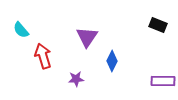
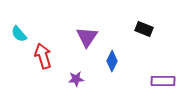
black rectangle: moved 14 px left, 4 px down
cyan semicircle: moved 2 px left, 4 px down
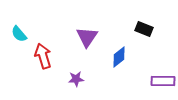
blue diamond: moved 7 px right, 4 px up; rotated 25 degrees clockwise
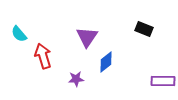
blue diamond: moved 13 px left, 5 px down
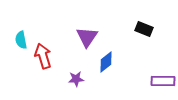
cyan semicircle: moved 2 px right, 6 px down; rotated 30 degrees clockwise
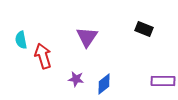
blue diamond: moved 2 px left, 22 px down
purple star: rotated 14 degrees clockwise
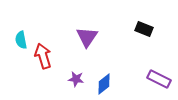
purple rectangle: moved 4 px left, 2 px up; rotated 25 degrees clockwise
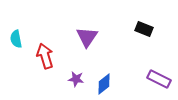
cyan semicircle: moved 5 px left, 1 px up
red arrow: moved 2 px right
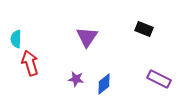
cyan semicircle: rotated 12 degrees clockwise
red arrow: moved 15 px left, 7 px down
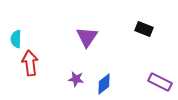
red arrow: rotated 10 degrees clockwise
purple rectangle: moved 1 px right, 3 px down
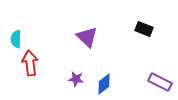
purple triangle: rotated 20 degrees counterclockwise
